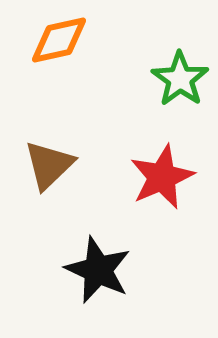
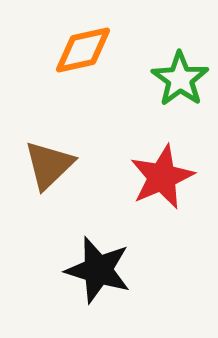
orange diamond: moved 24 px right, 10 px down
black star: rotated 8 degrees counterclockwise
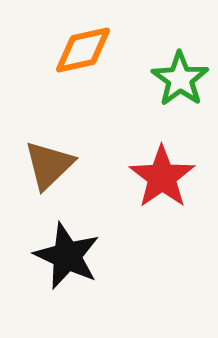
red star: rotated 12 degrees counterclockwise
black star: moved 31 px left, 14 px up; rotated 8 degrees clockwise
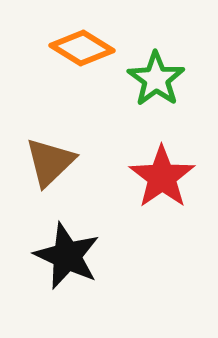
orange diamond: moved 1 px left, 2 px up; rotated 44 degrees clockwise
green star: moved 24 px left
brown triangle: moved 1 px right, 3 px up
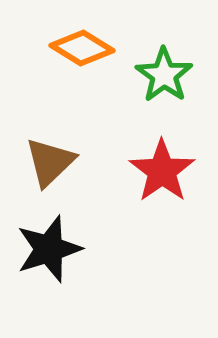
green star: moved 8 px right, 4 px up
red star: moved 6 px up
black star: moved 18 px left, 7 px up; rotated 30 degrees clockwise
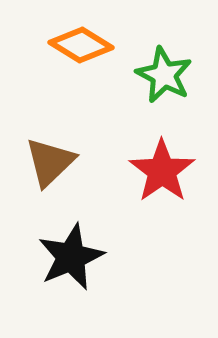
orange diamond: moved 1 px left, 3 px up
green star: rotated 8 degrees counterclockwise
black star: moved 22 px right, 8 px down; rotated 6 degrees counterclockwise
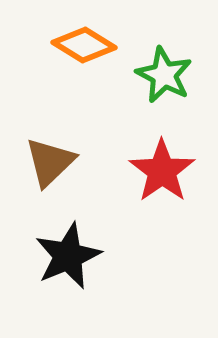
orange diamond: moved 3 px right
black star: moved 3 px left, 1 px up
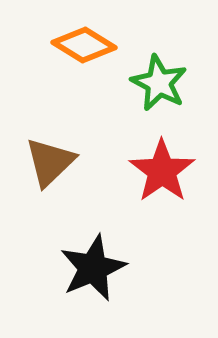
green star: moved 5 px left, 8 px down
black star: moved 25 px right, 12 px down
